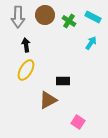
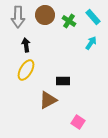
cyan rectangle: rotated 21 degrees clockwise
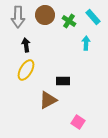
cyan arrow: moved 5 px left; rotated 32 degrees counterclockwise
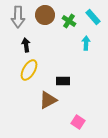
yellow ellipse: moved 3 px right
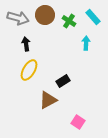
gray arrow: moved 1 px down; rotated 75 degrees counterclockwise
black arrow: moved 1 px up
black rectangle: rotated 32 degrees counterclockwise
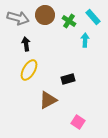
cyan arrow: moved 1 px left, 3 px up
black rectangle: moved 5 px right, 2 px up; rotated 16 degrees clockwise
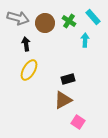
brown circle: moved 8 px down
brown triangle: moved 15 px right
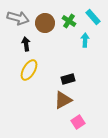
pink square: rotated 24 degrees clockwise
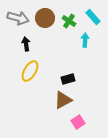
brown circle: moved 5 px up
yellow ellipse: moved 1 px right, 1 px down
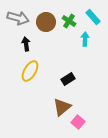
brown circle: moved 1 px right, 4 px down
cyan arrow: moved 1 px up
black rectangle: rotated 16 degrees counterclockwise
brown triangle: moved 1 px left, 7 px down; rotated 12 degrees counterclockwise
pink square: rotated 16 degrees counterclockwise
